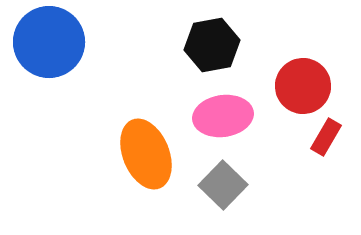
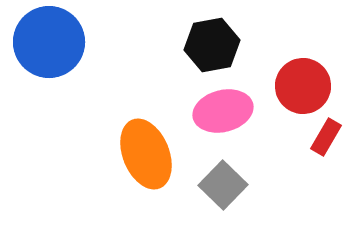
pink ellipse: moved 5 px up; rotated 6 degrees counterclockwise
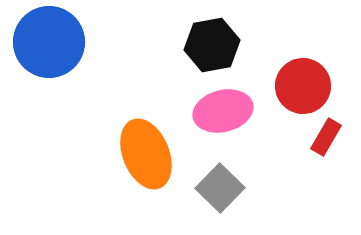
gray square: moved 3 px left, 3 px down
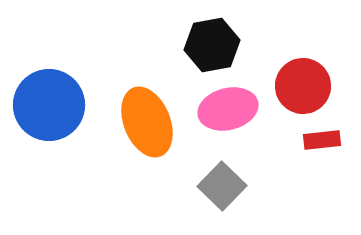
blue circle: moved 63 px down
pink ellipse: moved 5 px right, 2 px up
red rectangle: moved 4 px left, 3 px down; rotated 54 degrees clockwise
orange ellipse: moved 1 px right, 32 px up
gray square: moved 2 px right, 2 px up
